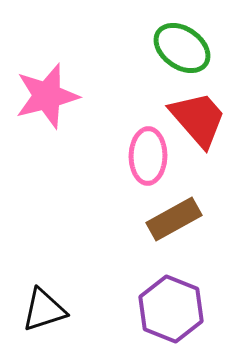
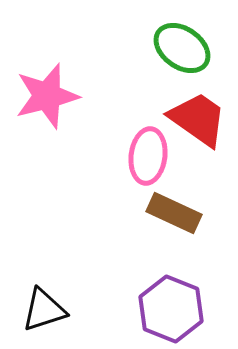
red trapezoid: rotated 14 degrees counterclockwise
pink ellipse: rotated 6 degrees clockwise
brown rectangle: moved 6 px up; rotated 54 degrees clockwise
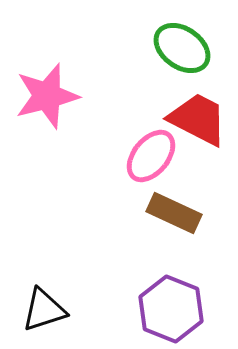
red trapezoid: rotated 8 degrees counterclockwise
pink ellipse: moved 3 px right; rotated 32 degrees clockwise
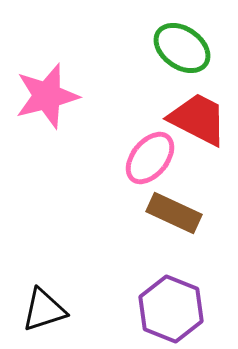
pink ellipse: moved 1 px left, 2 px down
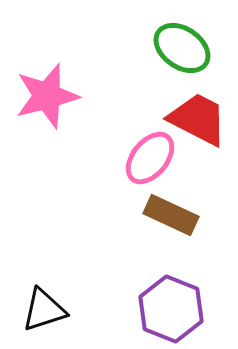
brown rectangle: moved 3 px left, 2 px down
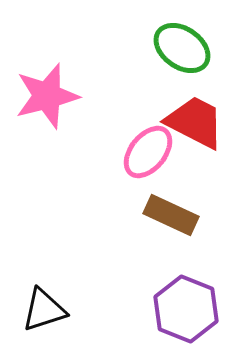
red trapezoid: moved 3 px left, 3 px down
pink ellipse: moved 2 px left, 6 px up
purple hexagon: moved 15 px right
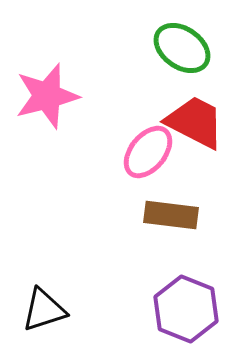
brown rectangle: rotated 18 degrees counterclockwise
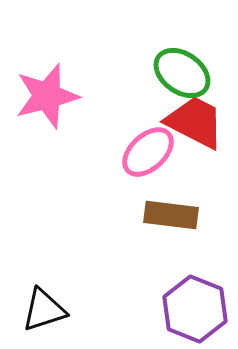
green ellipse: moved 25 px down
pink ellipse: rotated 8 degrees clockwise
purple hexagon: moved 9 px right
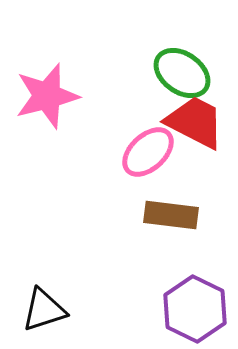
purple hexagon: rotated 4 degrees clockwise
